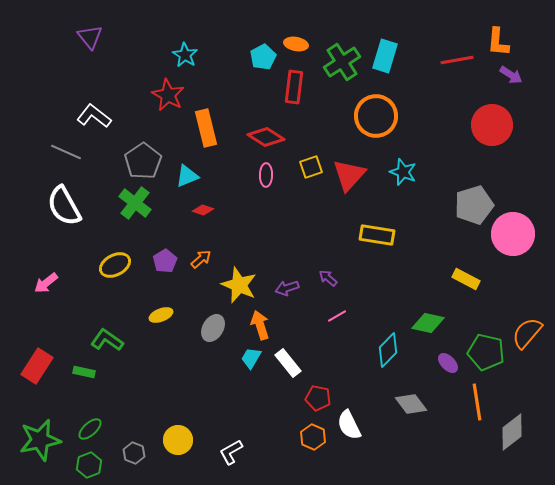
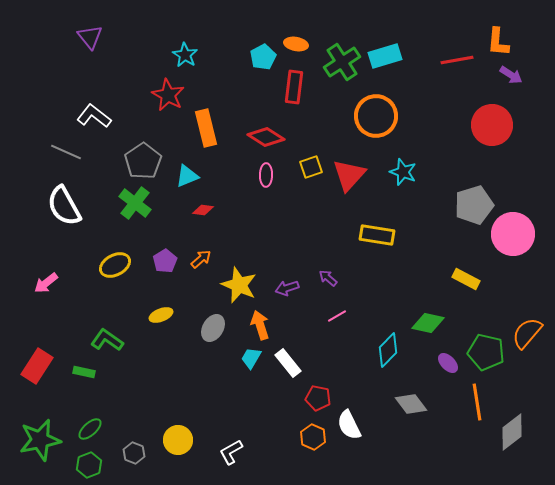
cyan rectangle at (385, 56): rotated 56 degrees clockwise
red diamond at (203, 210): rotated 10 degrees counterclockwise
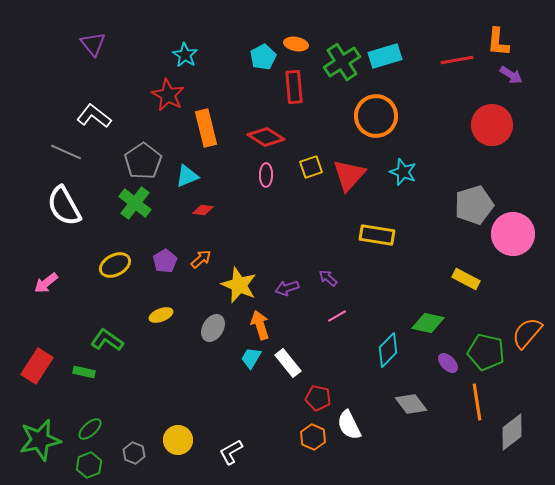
purple triangle at (90, 37): moved 3 px right, 7 px down
red rectangle at (294, 87): rotated 12 degrees counterclockwise
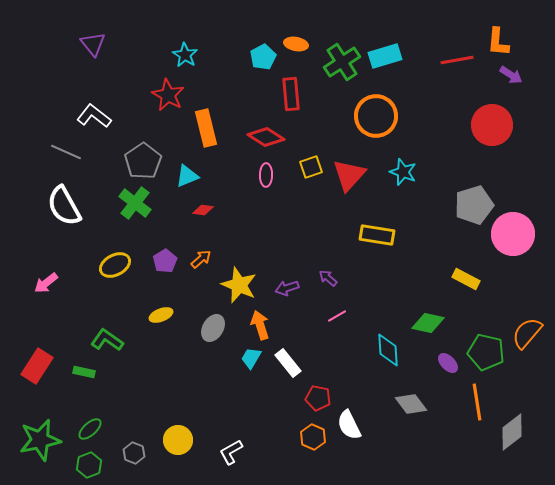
red rectangle at (294, 87): moved 3 px left, 7 px down
cyan diamond at (388, 350): rotated 48 degrees counterclockwise
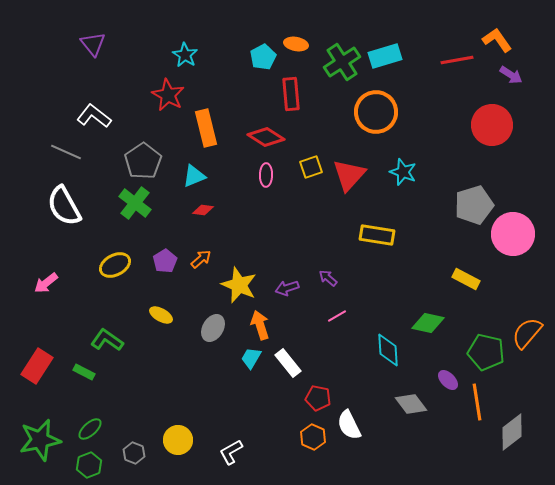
orange L-shape at (498, 42): moved 1 px left, 2 px up; rotated 140 degrees clockwise
orange circle at (376, 116): moved 4 px up
cyan triangle at (187, 176): moved 7 px right
yellow ellipse at (161, 315): rotated 50 degrees clockwise
purple ellipse at (448, 363): moved 17 px down
green rectangle at (84, 372): rotated 15 degrees clockwise
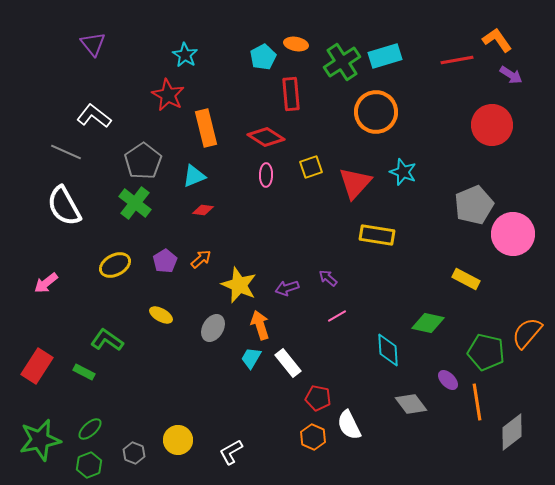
red triangle at (349, 175): moved 6 px right, 8 px down
gray pentagon at (474, 205): rotated 6 degrees counterclockwise
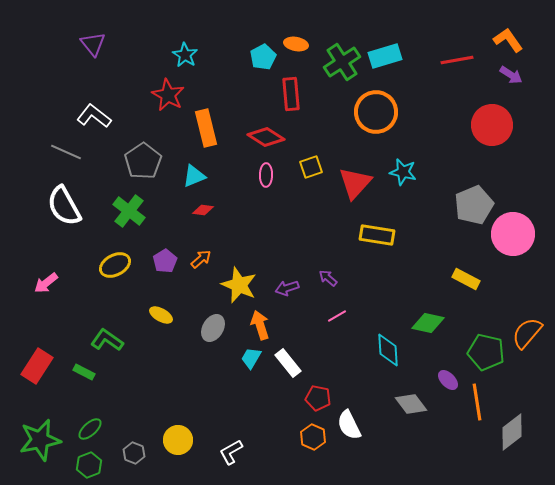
orange L-shape at (497, 40): moved 11 px right
cyan star at (403, 172): rotated 8 degrees counterclockwise
green cross at (135, 203): moved 6 px left, 8 px down
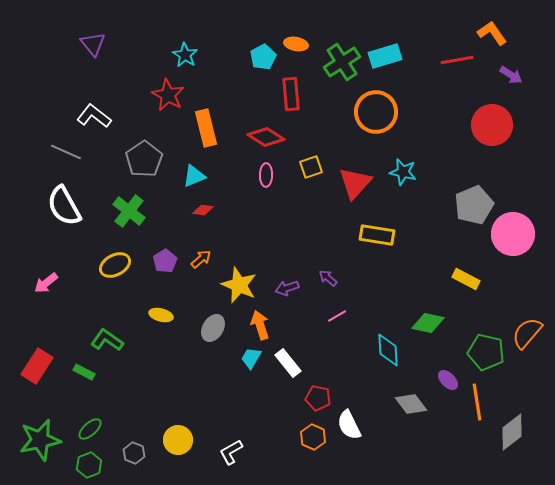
orange L-shape at (508, 40): moved 16 px left, 7 px up
gray pentagon at (143, 161): moved 1 px right, 2 px up
yellow ellipse at (161, 315): rotated 15 degrees counterclockwise
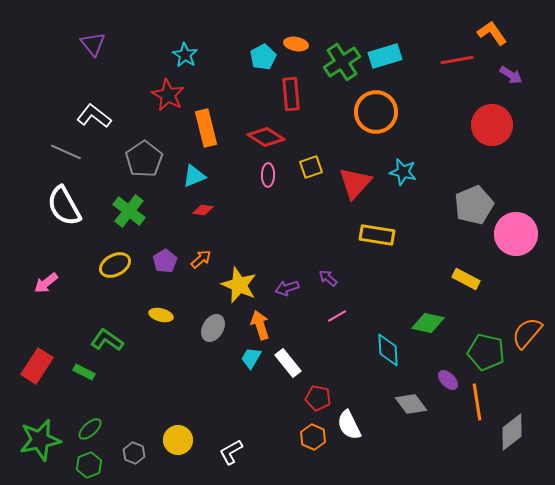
pink ellipse at (266, 175): moved 2 px right
pink circle at (513, 234): moved 3 px right
